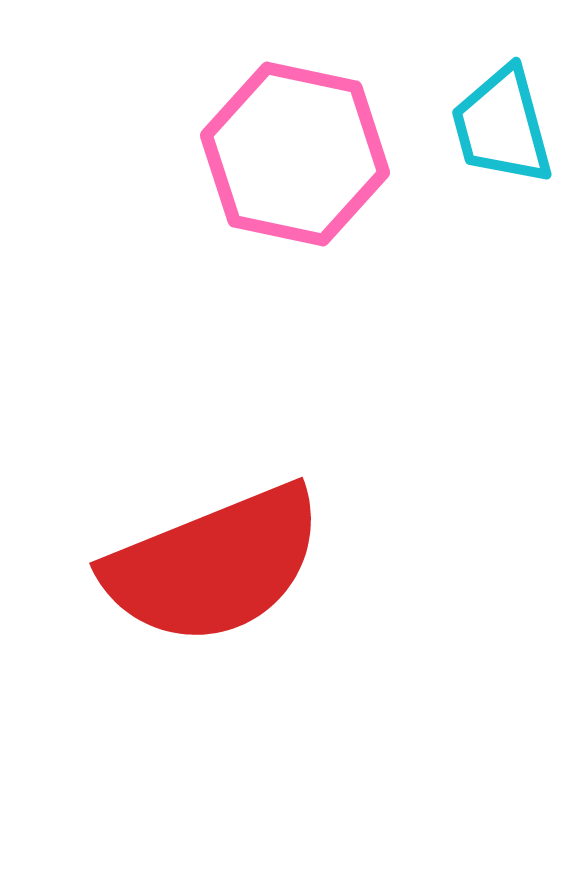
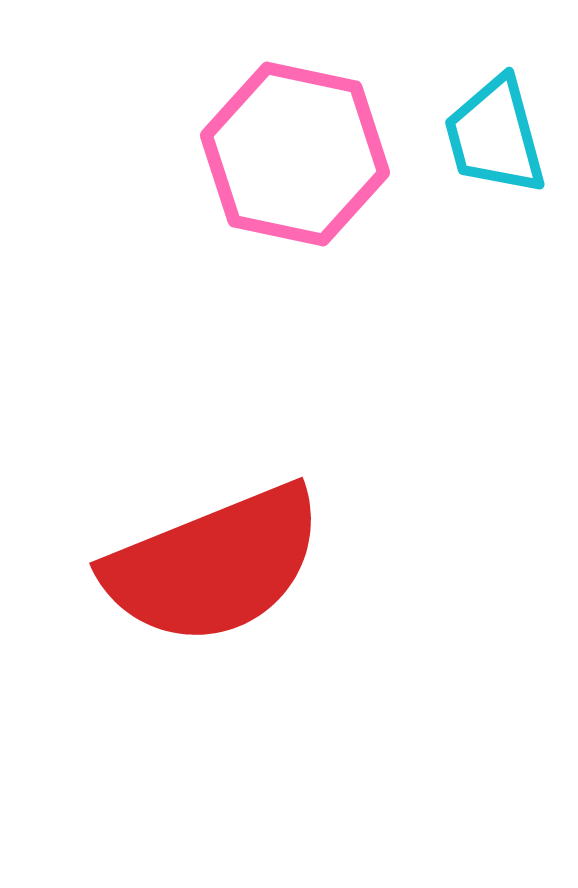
cyan trapezoid: moved 7 px left, 10 px down
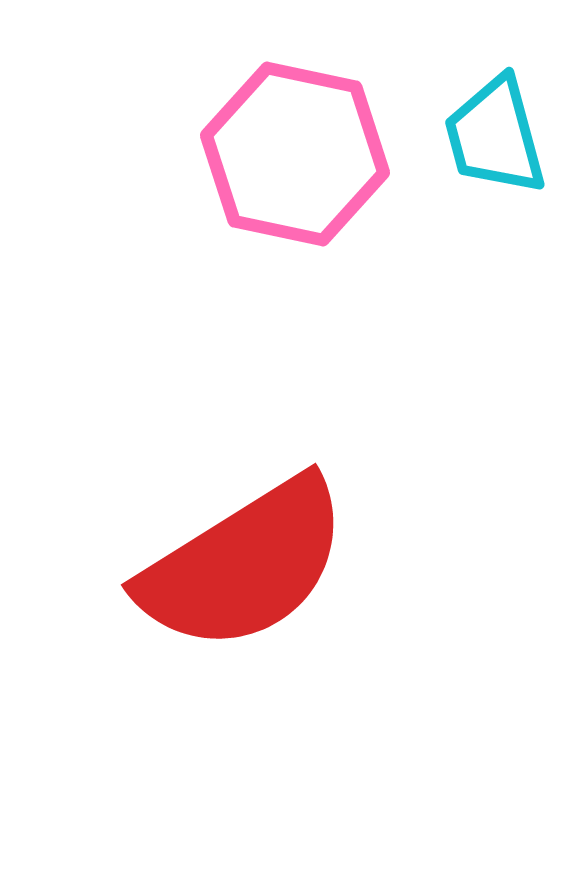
red semicircle: moved 30 px right; rotated 10 degrees counterclockwise
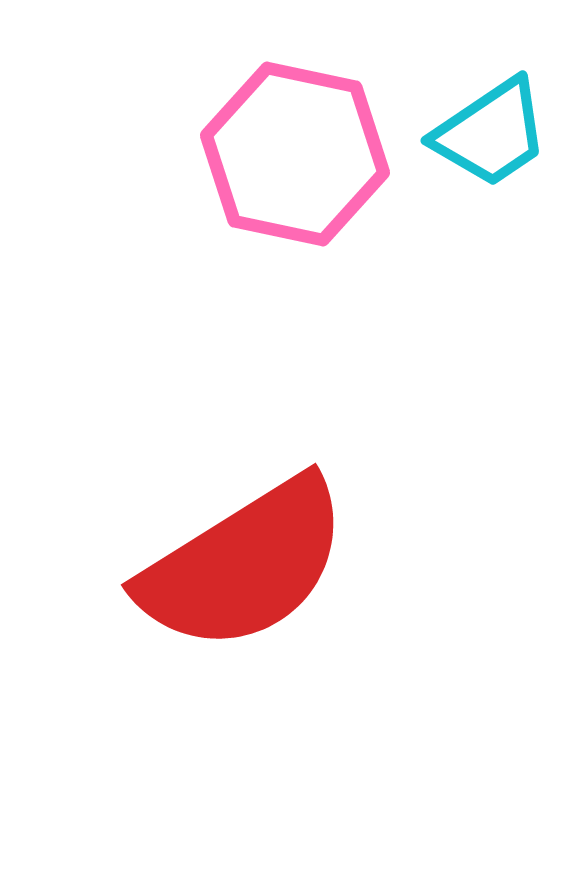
cyan trapezoid: moved 4 px left, 3 px up; rotated 109 degrees counterclockwise
